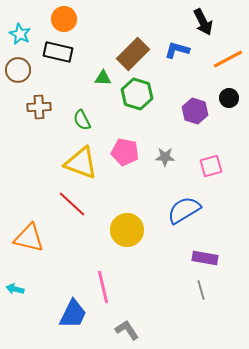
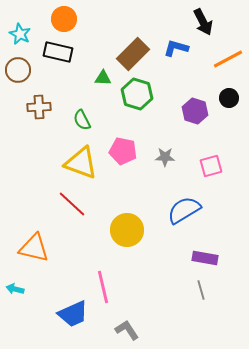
blue L-shape: moved 1 px left, 2 px up
pink pentagon: moved 2 px left, 1 px up
orange triangle: moved 5 px right, 10 px down
blue trapezoid: rotated 40 degrees clockwise
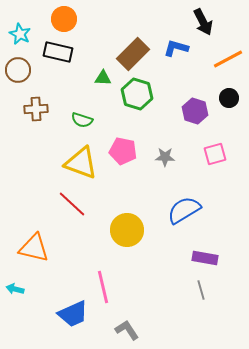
brown cross: moved 3 px left, 2 px down
green semicircle: rotated 45 degrees counterclockwise
pink square: moved 4 px right, 12 px up
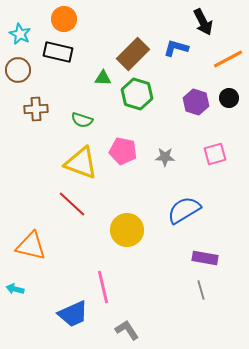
purple hexagon: moved 1 px right, 9 px up
orange triangle: moved 3 px left, 2 px up
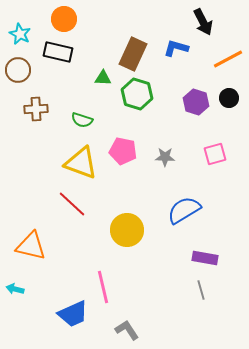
brown rectangle: rotated 20 degrees counterclockwise
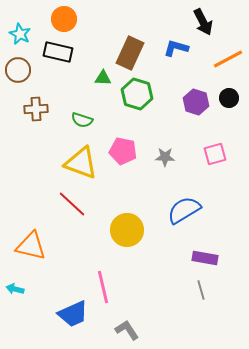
brown rectangle: moved 3 px left, 1 px up
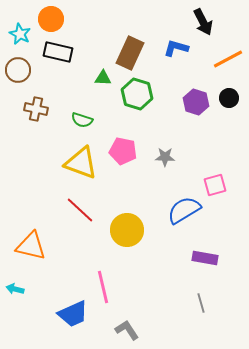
orange circle: moved 13 px left
brown cross: rotated 15 degrees clockwise
pink square: moved 31 px down
red line: moved 8 px right, 6 px down
gray line: moved 13 px down
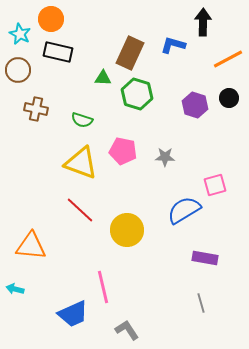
black arrow: rotated 152 degrees counterclockwise
blue L-shape: moved 3 px left, 3 px up
purple hexagon: moved 1 px left, 3 px down
orange triangle: rotated 8 degrees counterclockwise
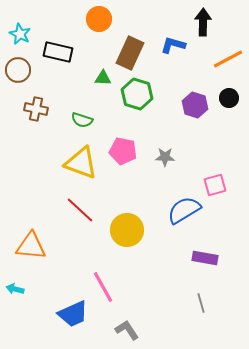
orange circle: moved 48 px right
pink line: rotated 16 degrees counterclockwise
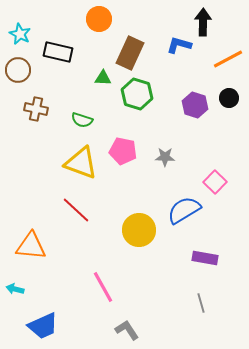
blue L-shape: moved 6 px right
pink square: moved 3 px up; rotated 30 degrees counterclockwise
red line: moved 4 px left
yellow circle: moved 12 px right
blue trapezoid: moved 30 px left, 12 px down
